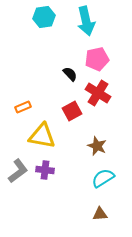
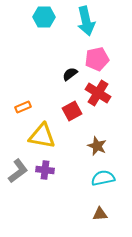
cyan hexagon: rotated 10 degrees clockwise
black semicircle: rotated 84 degrees counterclockwise
cyan semicircle: rotated 20 degrees clockwise
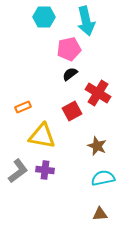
pink pentagon: moved 28 px left, 10 px up
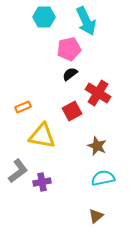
cyan arrow: rotated 12 degrees counterclockwise
purple cross: moved 3 px left, 12 px down; rotated 18 degrees counterclockwise
brown triangle: moved 4 px left, 2 px down; rotated 35 degrees counterclockwise
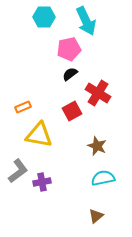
yellow triangle: moved 3 px left, 1 px up
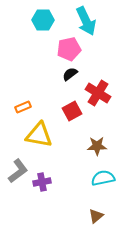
cyan hexagon: moved 1 px left, 3 px down
brown star: rotated 24 degrees counterclockwise
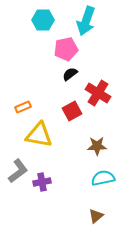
cyan arrow: rotated 44 degrees clockwise
pink pentagon: moved 3 px left
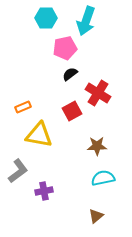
cyan hexagon: moved 3 px right, 2 px up
pink pentagon: moved 1 px left, 1 px up
purple cross: moved 2 px right, 9 px down
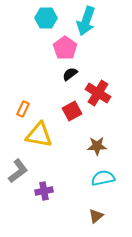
pink pentagon: rotated 25 degrees counterclockwise
orange rectangle: moved 2 px down; rotated 42 degrees counterclockwise
